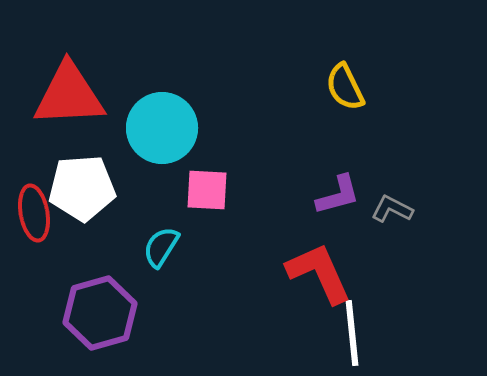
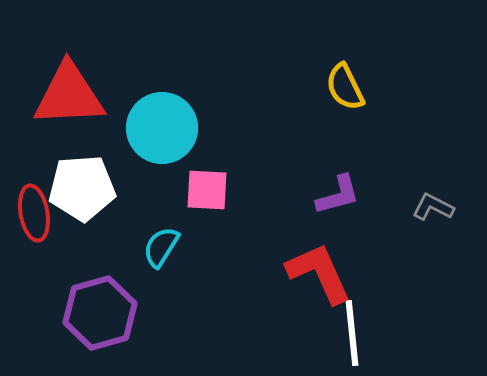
gray L-shape: moved 41 px right, 2 px up
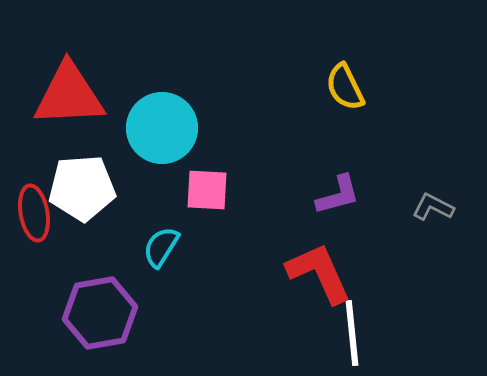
purple hexagon: rotated 6 degrees clockwise
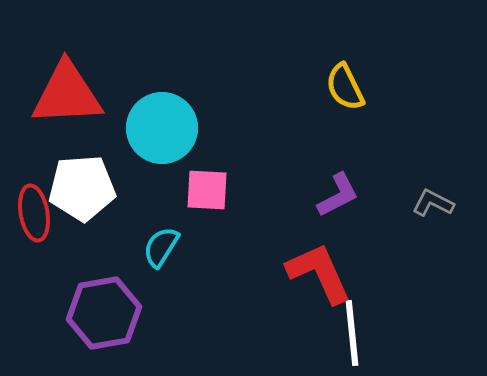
red triangle: moved 2 px left, 1 px up
purple L-shape: rotated 12 degrees counterclockwise
gray L-shape: moved 4 px up
purple hexagon: moved 4 px right
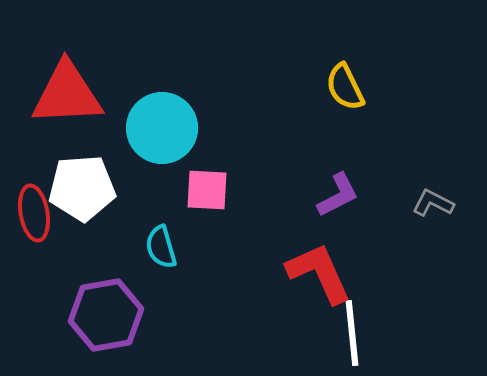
cyan semicircle: rotated 48 degrees counterclockwise
purple hexagon: moved 2 px right, 2 px down
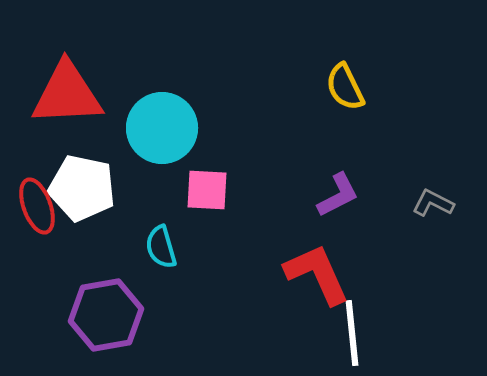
white pentagon: rotated 16 degrees clockwise
red ellipse: moved 3 px right, 7 px up; rotated 10 degrees counterclockwise
red L-shape: moved 2 px left, 1 px down
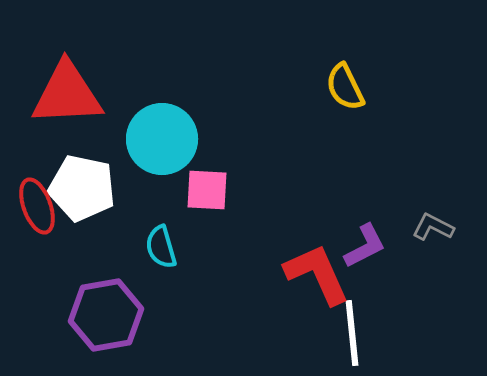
cyan circle: moved 11 px down
purple L-shape: moved 27 px right, 51 px down
gray L-shape: moved 24 px down
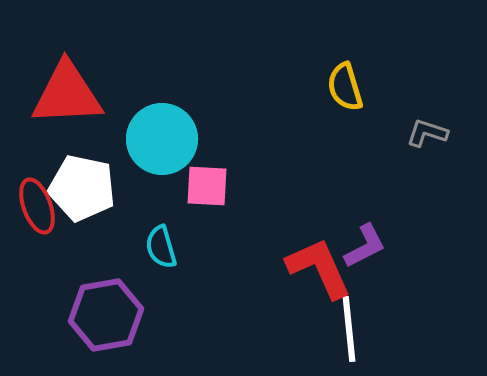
yellow semicircle: rotated 9 degrees clockwise
pink square: moved 4 px up
gray L-shape: moved 6 px left, 94 px up; rotated 9 degrees counterclockwise
red L-shape: moved 2 px right, 6 px up
white line: moved 3 px left, 4 px up
